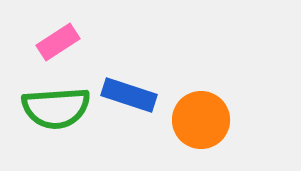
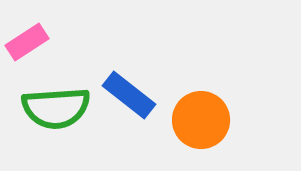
pink rectangle: moved 31 px left
blue rectangle: rotated 20 degrees clockwise
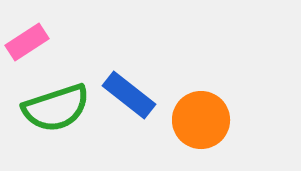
green semicircle: rotated 14 degrees counterclockwise
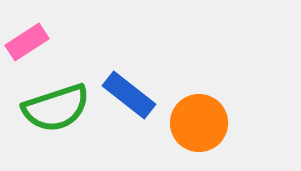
orange circle: moved 2 px left, 3 px down
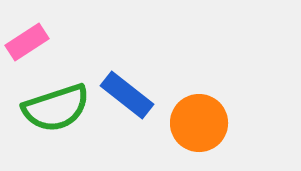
blue rectangle: moved 2 px left
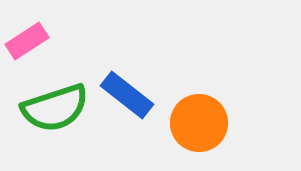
pink rectangle: moved 1 px up
green semicircle: moved 1 px left
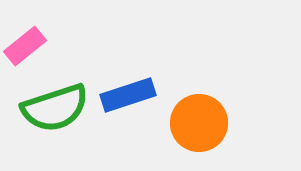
pink rectangle: moved 2 px left, 5 px down; rotated 6 degrees counterclockwise
blue rectangle: moved 1 px right; rotated 56 degrees counterclockwise
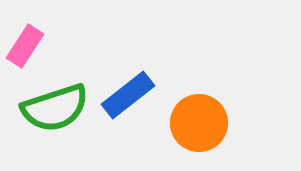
pink rectangle: rotated 18 degrees counterclockwise
blue rectangle: rotated 20 degrees counterclockwise
